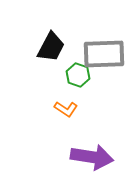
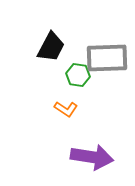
gray rectangle: moved 3 px right, 4 px down
green hexagon: rotated 10 degrees counterclockwise
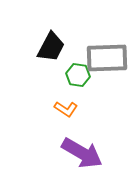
purple arrow: moved 10 px left, 4 px up; rotated 21 degrees clockwise
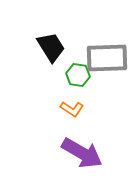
black trapezoid: rotated 60 degrees counterclockwise
orange L-shape: moved 6 px right
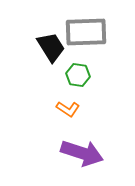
gray rectangle: moved 21 px left, 26 px up
orange L-shape: moved 4 px left
purple arrow: rotated 12 degrees counterclockwise
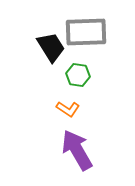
purple arrow: moved 5 px left, 3 px up; rotated 138 degrees counterclockwise
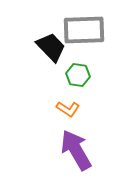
gray rectangle: moved 2 px left, 2 px up
black trapezoid: rotated 12 degrees counterclockwise
purple arrow: moved 1 px left
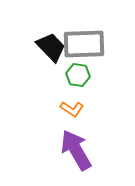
gray rectangle: moved 14 px down
orange L-shape: moved 4 px right
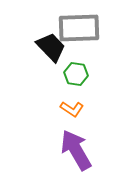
gray rectangle: moved 5 px left, 16 px up
green hexagon: moved 2 px left, 1 px up
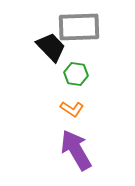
gray rectangle: moved 1 px up
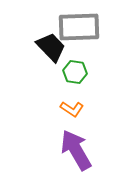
green hexagon: moved 1 px left, 2 px up
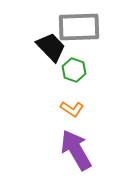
green hexagon: moved 1 px left, 2 px up; rotated 10 degrees clockwise
